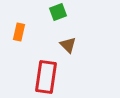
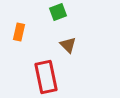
red rectangle: rotated 20 degrees counterclockwise
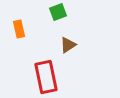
orange rectangle: moved 3 px up; rotated 24 degrees counterclockwise
brown triangle: rotated 42 degrees clockwise
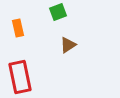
orange rectangle: moved 1 px left, 1 px up
red rectangle: moved 26 px left
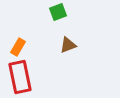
orange rectangle: moved 19 px down; rotated 42 degrees clockwise
brown triangle: rotated 12 degrees clockwise
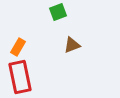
brown triangle: moved 4 px right
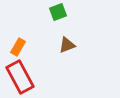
brown triangle: moved 5 px left
red rectangle: rotated 16 degrees counterclockwise
